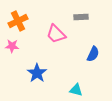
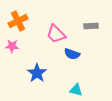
gray rectangle: moved 10 px right, 9 px down
blue semicircle: moved 21 px left; rotated 84 degrees clockwise
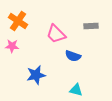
orange cross: rotated 30 degrees counterclockwise
blue semicircle: moved 1 px right, 2 px down
blue star: moved 1 px left, 2 px down; rotated 24 degrees clockwise
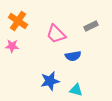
gray rectangle: rotated 24 degrees counterclockwise
blue semicircle: rotated 28 degrees counterclockwise
blue star: moved 14 px right, 6 px down
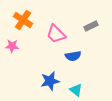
orange cross: moved 5 px right, 1 px up
cyan triangle: rotated 24 degrees clockwise
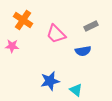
blue semicircle: moved 10 px right, 5 px up
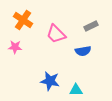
pink star: moved 3 px right, 1 px down
blue star: rotated 24 degrees clockwise
cyan triangle: rotated 40 degrees counterclockwise
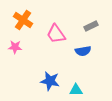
pink trapezoid: rotated 10 degrees clockwise
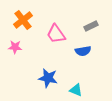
orange cross: rotated 18 degrees clockwise
blue star: moved 2 px left, 3 px up
cyan triangle: rotated 24 degrees clockwise
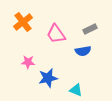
orange cross: moved 2 px down
gray rectangle: moved 1 px left, 3 px down
pink star: moved 13 px right, 15 px down
blue star: rotated 24 degrees counterclockwise
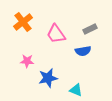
pink star: moved 1 px left, 1 px up
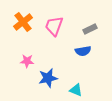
pink trapezoid: moved 2 px left, 8 px up; rotated 55 degrees clockwise
